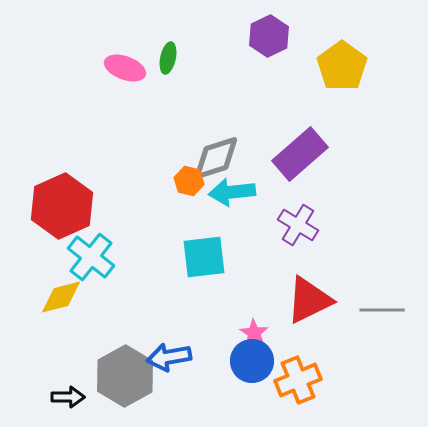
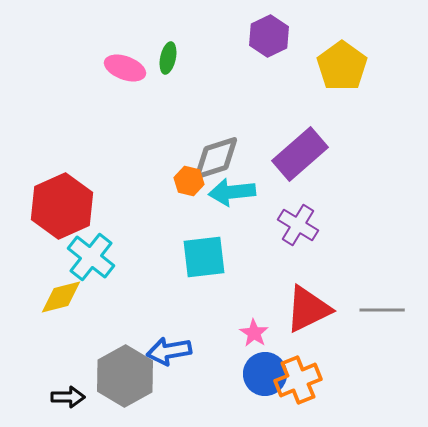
red triangle: moved 1 px left, 9 px down
blue arrow: moved 6 px up
blue circle: moved 13 px right, 13 px down
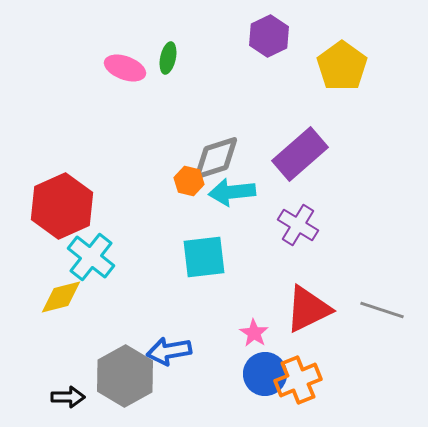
gray line: rotated 18 degrees clockwise
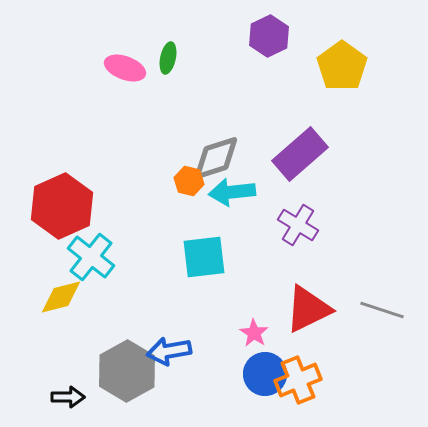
gray hexagon: moved 2 px right, 5 px up
